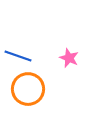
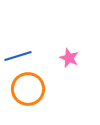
blue line: rotated 36 degrees counterclockwise
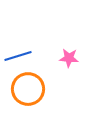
pink star: rotated 18 degrees counterclockwise
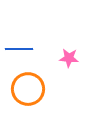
blue line: moved 1 px right, 7 px up; rotated 16 degrees clockwise
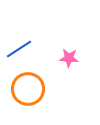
blue line: rotated 32 degrees counterclockwise
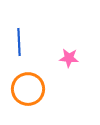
blue line: moved 7 px up; rotated 60 degrees counterclockwise
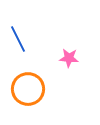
blue line: moved 1 px left, 3 px up; rotated 24 degrees counterclockwise
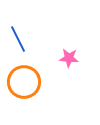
orange circle: moved 4 px left, 7 px up
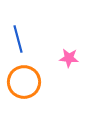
blue line: rotated 12 degrees clockwise
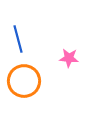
orange circle: moved 1 px up
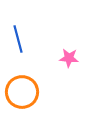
orange circle: moved 2 px left, 11 px down
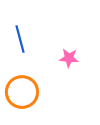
blue line: moved 2 px right
